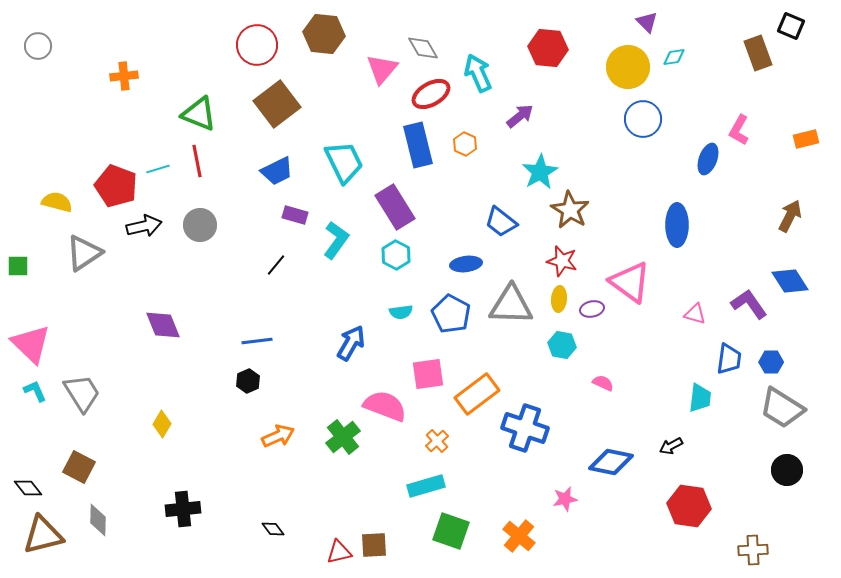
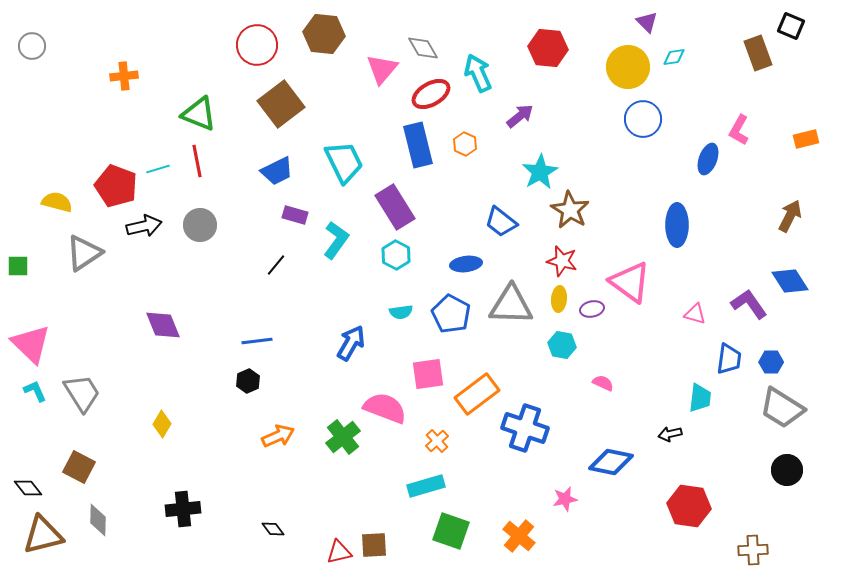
gray circle at (38, 46): moved 6 px left
brown square at (277, 104): moved 4 px right
pink semicircle at (385, 406): moved 2 px down
black arrow at (671, 446): moved 1 px left, 12 px up; rotated 15 degrees clockwise
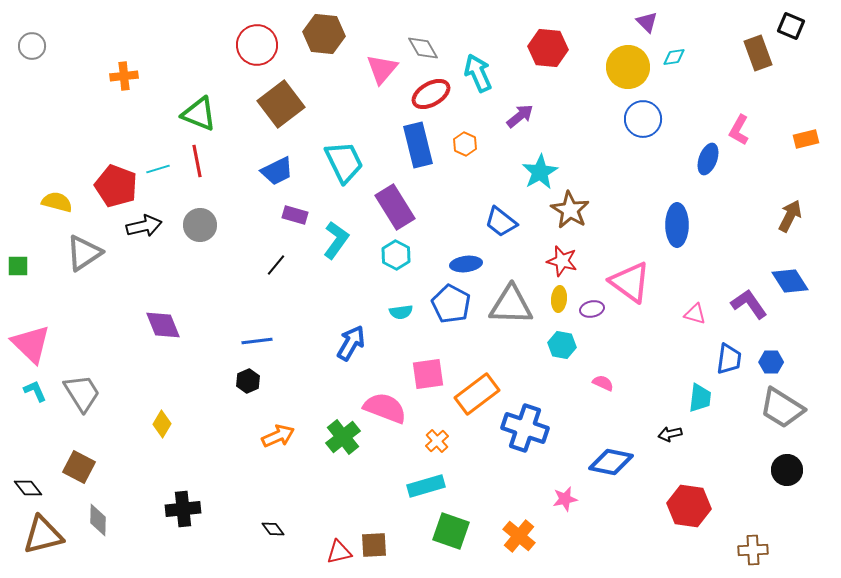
blue pentagon at (451, 314): moved 10 px up
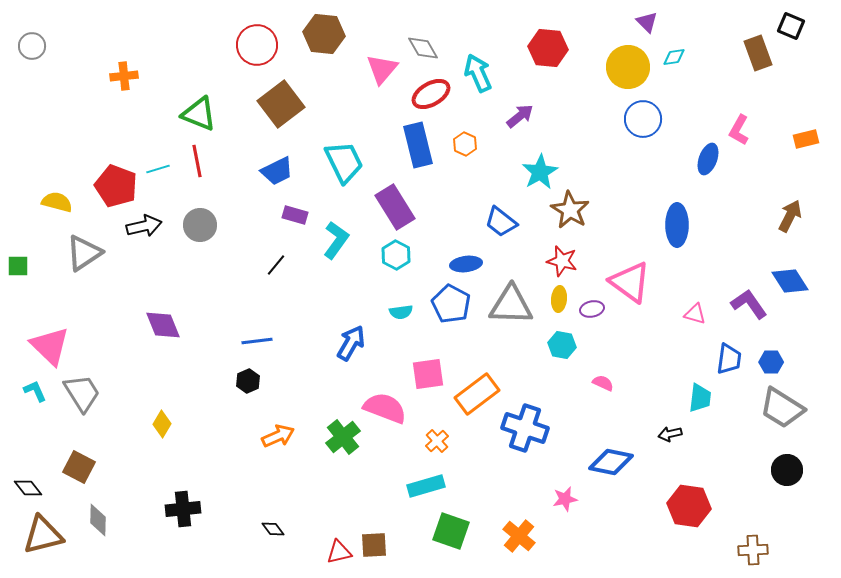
pink triangle at (31, 344): moved 19 px right, 2 px down
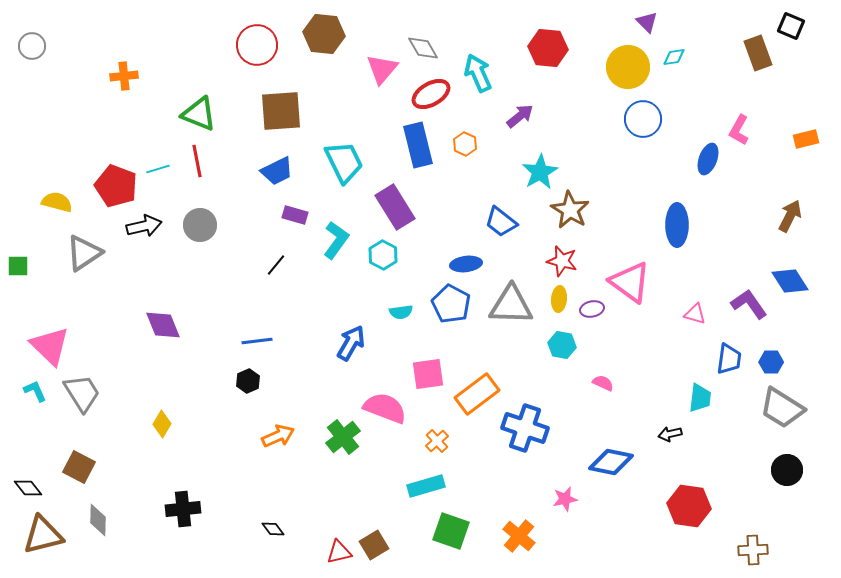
brown square at (281, 104): moved 7 px down; rotated 33 degrees clockwise
cyan hexagon at (396, 255): moved 13 px left
brown square at (374, 545): rotated 28 degrees counterclockwise
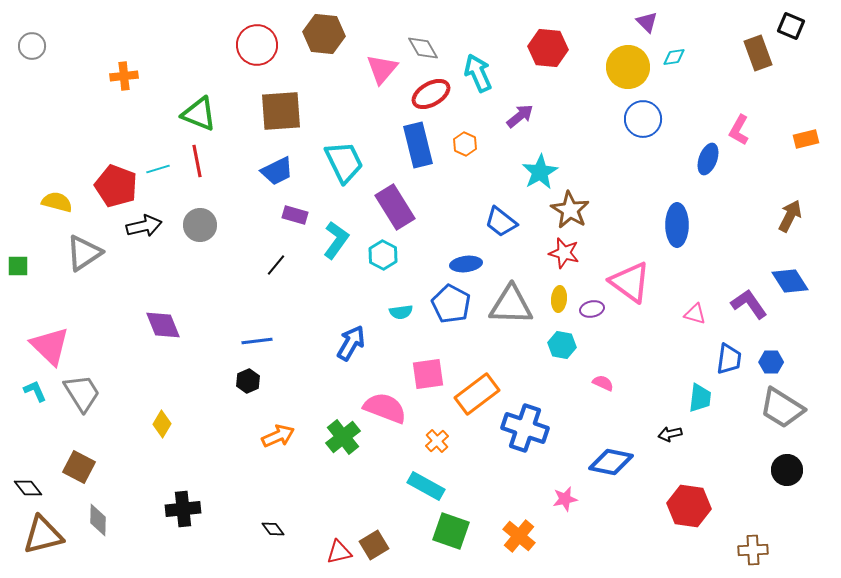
red star at (562, 261): moved 2 px right, 8 px up
cyan rectangle at (426, 486): rotated 45 degrees clockwise
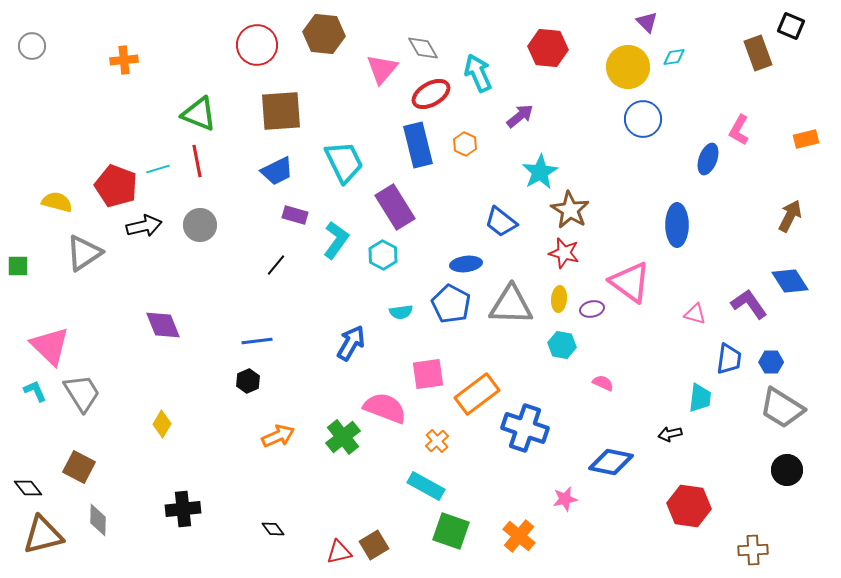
orange cross at (124, 76): moved 16 px up
